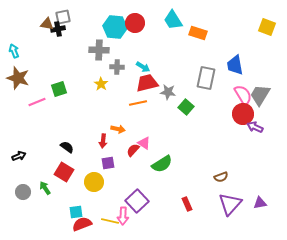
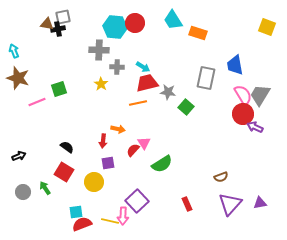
pink triangle at (144, 143): rotated 24 degrees clockwise
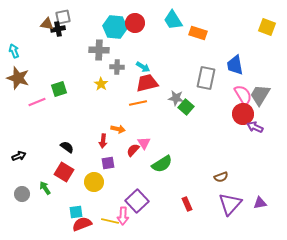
gray star at (168, 92): moved 8 px right, 6 px down
gray circle at (23, 192): moved 1 px left, 2 px down
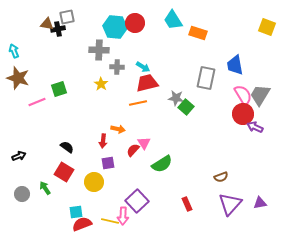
gray square at (63, 17): moved 4 px right
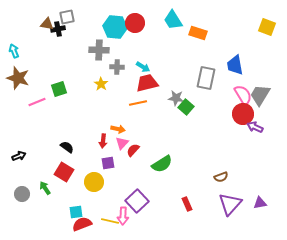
pink triangle at (144, 143): moved 22 px left; rotated 16 degrees clockwise
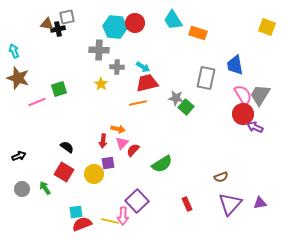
yellow circle at (94, 182): moved 8 px up
gray circle at (22, 194): moved 5 px up
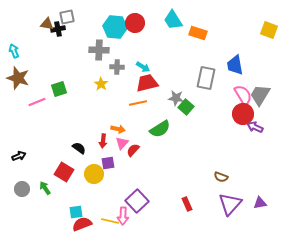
yellow square at (267, 27): moved 2 px right, 3 px down
black semicircle at (67, 147): moved 12 px right, 1 px down
green semicircle at (162, 164): moved 2 px left, 35 px up
brown semicircle at (221, 177): rotated 40 degrees clockwise
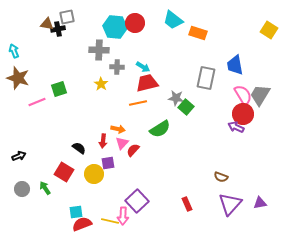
cyan trapezoid at (173, 20): rotated 20 degrees counterclockwise
yellow square at (269, 30): rotated 12 degrees clockwise
purple arrow at (255, 127): moved 19 px left
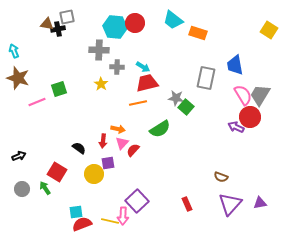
red circle at (243, 114): moved 7 px right, 3 px down
red square at (64, 172): moved 7 px left
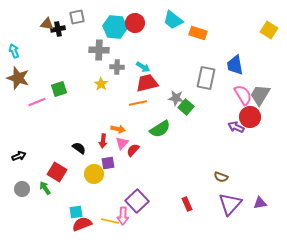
gray square at (67, 17): moved 10 px right
